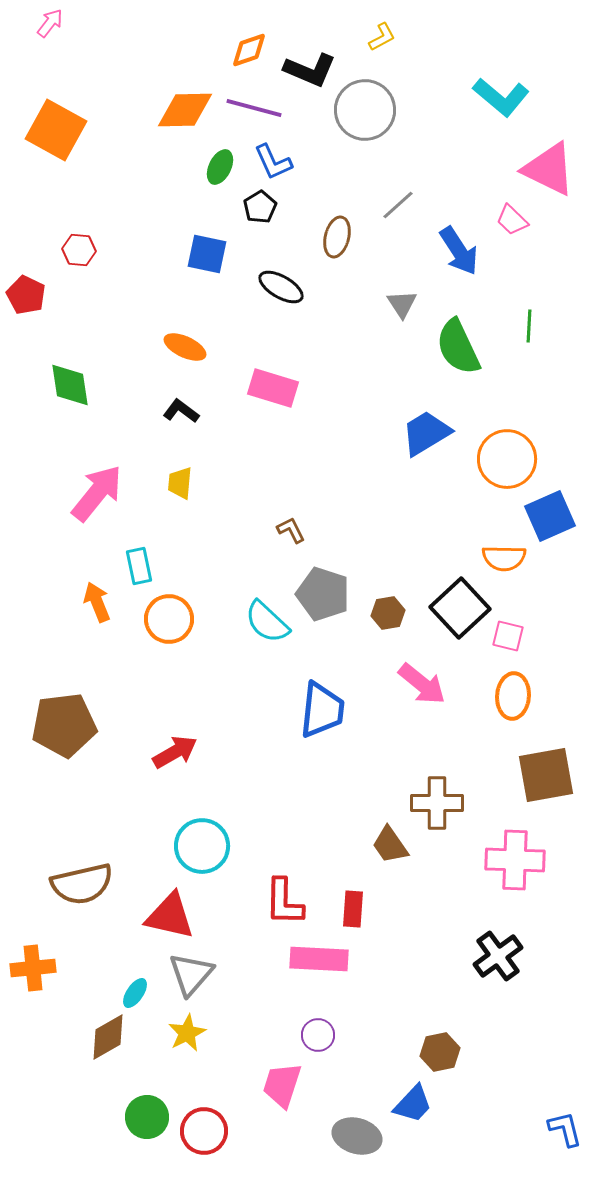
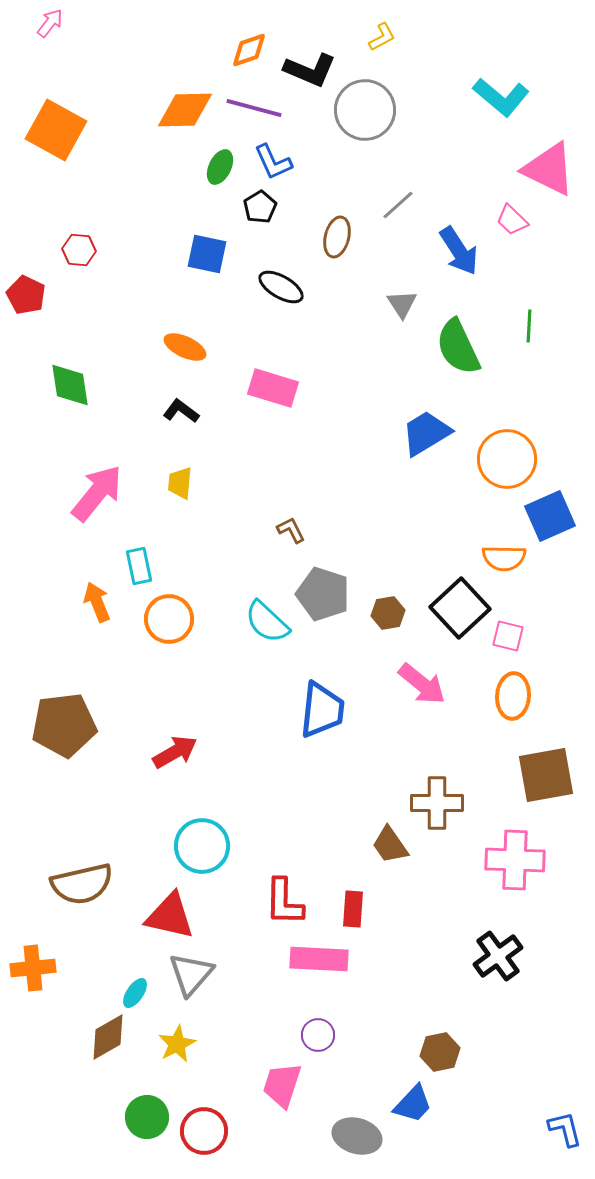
yellow star at (187, 1033): moved 10 px left, 11 px down
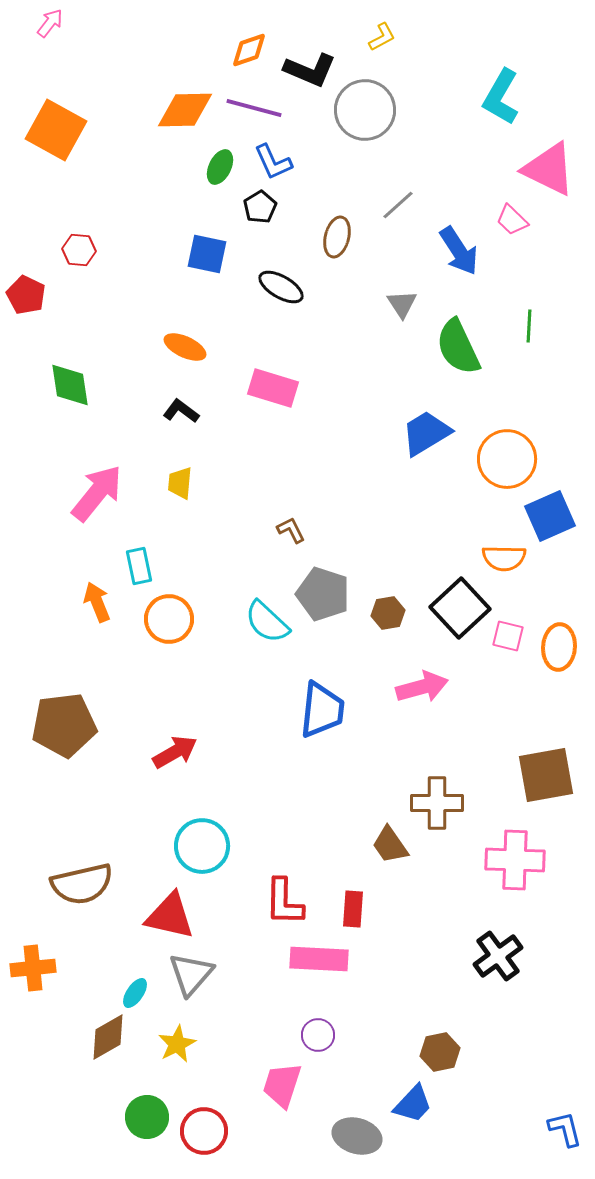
cyan L-shape at (501, 97): rotated 80 degrees clockwise
pink arrow at (422, 684): moved 3 px down; rotated 54 degrees counterclockwise
orange ellipse at (513, 696): moved 46 px right, 49 px up
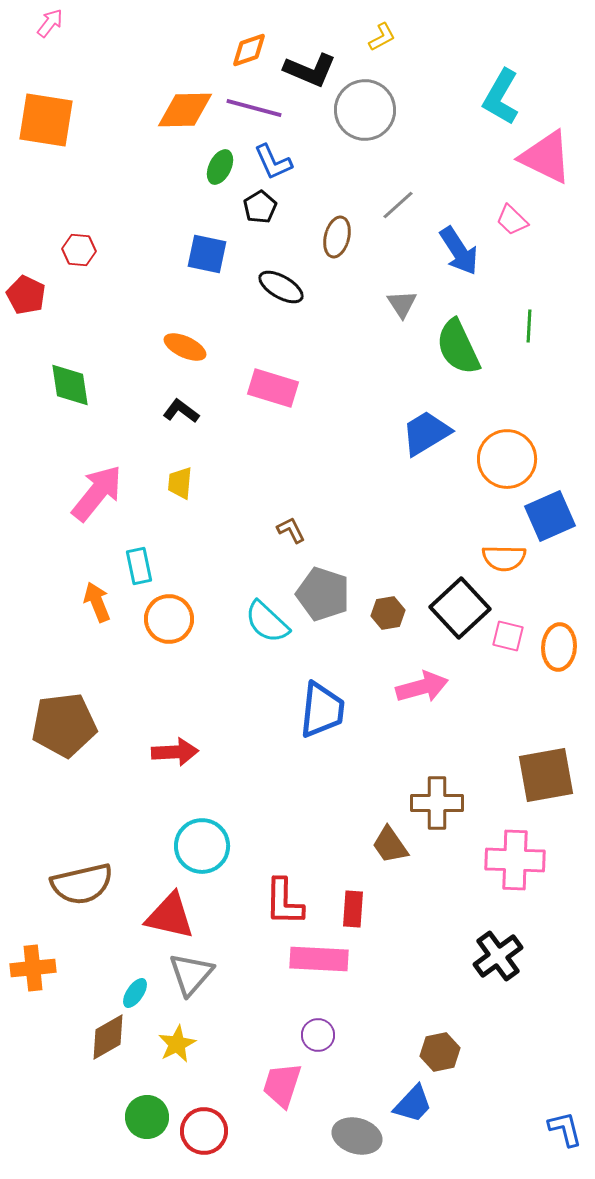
orange square at (56, 130): moved 10 px left, 10 px up; rotated 20 degrees counterclockwise
pink triangle at (549, 169): moved 3 px left, 12 px up
red arrow at (175, 752): rotated 27 degrees clockwise
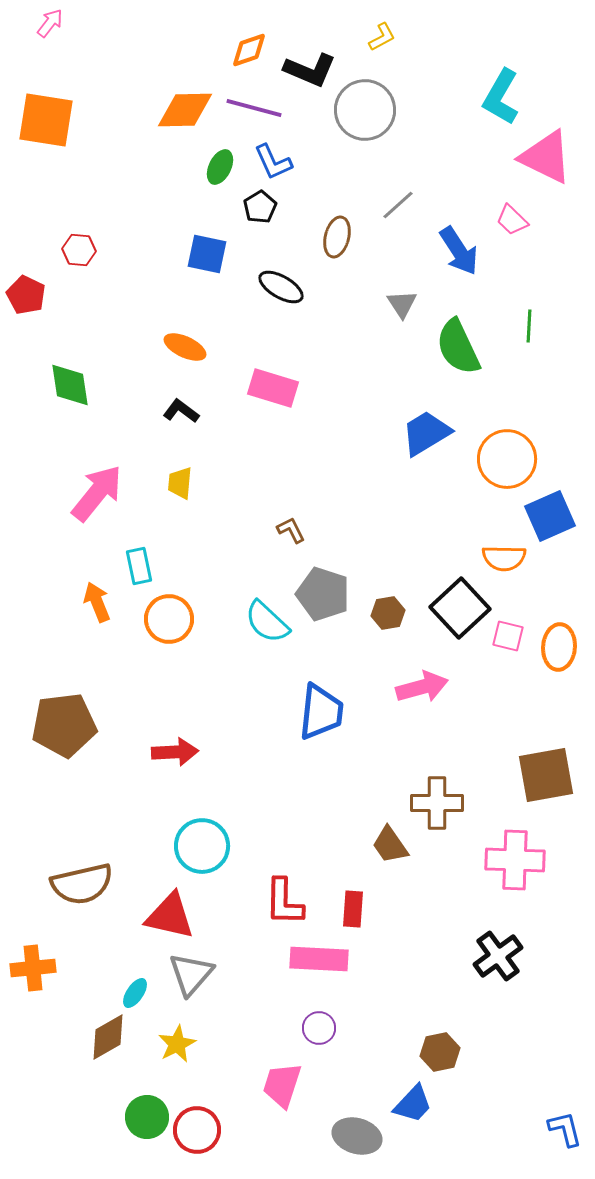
blue trapezoid at (322, 710): moved 1 px left, 2 px down
purple circle at (318, 1035): moved 1 px right, 7 px up
red circle at (204, 1131): moved 7 px left, 1 px up
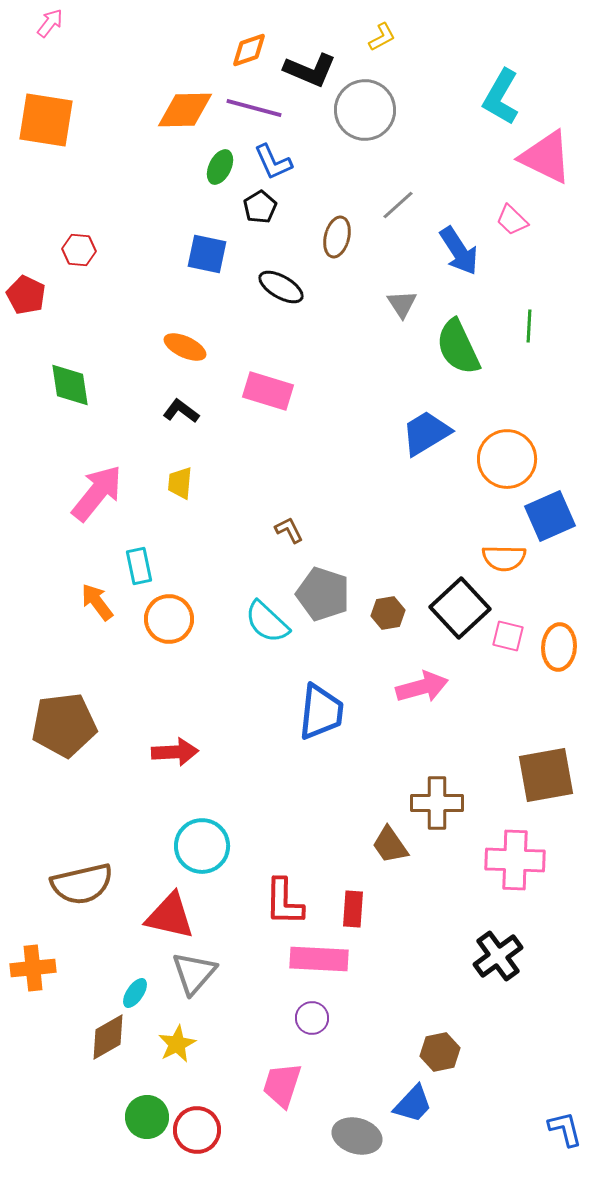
pink rectangle at (273, 388): moved 5 px left, 3 px down
brown L-shape at (291, 530): moved 2 px left
orange arrow at (97, 602): rotated 15 degrees counterclockwise
gray triangle at (191, 974): moved 3 px right, 1 px up
purple circle at (319, 1028): moved 7 px left, 10 px up
